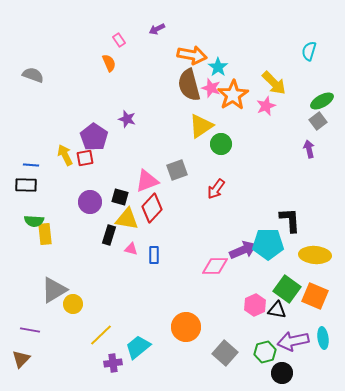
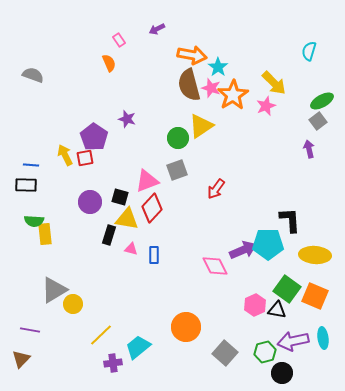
green circle at (221, 144): moved 43 px left, 6 px up
pink diamond at (215, 266): rotated 64 degrees clockwise
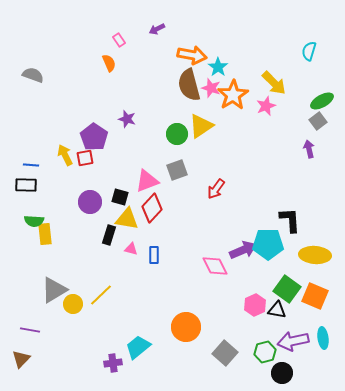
green circle at (178, 138): moved 1 px left, 4 px up
yellow line at (101, 335): moved 40 px up
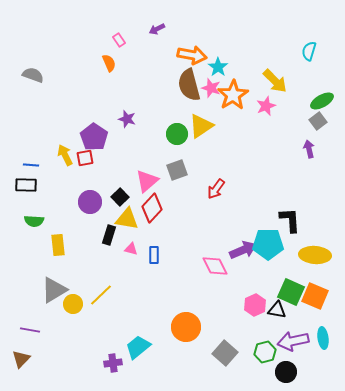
yellow arrow at (274, 83): moved 1 px right, 2 px up
pink triangle at (147, 181): rotated 20 degrees counterclockwise
black square at (120, 197): rotated 30 degrees clockwise
yellow rectangle at (45, 234): moved 13 px right, 11 px down
green square at (287, 289): moved 4 px right, 3 px down; rotated 12 degrees counterclockwise
black circle at (282, 373): moved 4 px right, 1 px up
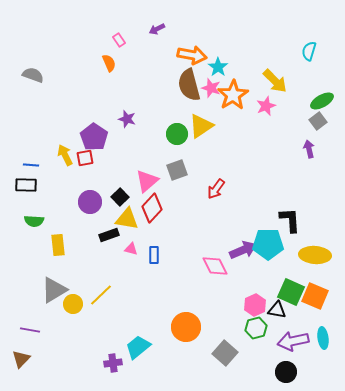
black rectangle at (109, 235): rotated 54 degrees clockwise
green hexagon at (265, 352): moved 9 px left, 24 px up
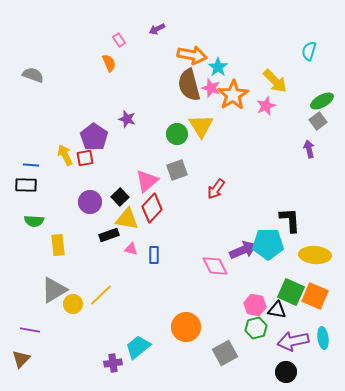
yellow triangle at (201, 126): rotated 28 degrees counterclockwise
pink hexagon at (255, 305): rotated 25 degrees counterclockwise
gray square at (225, 353): rotated 20 degrees clockwise
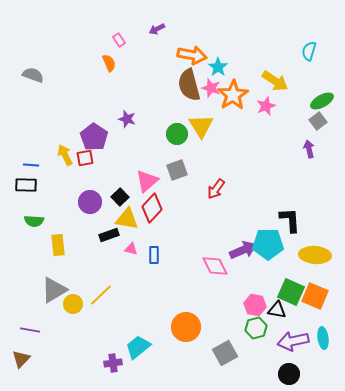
yellow arrow at (275, 81): rotated 12 degrees counterclockwise
black circle at (286, 372): moved 3 px right, 2 px down
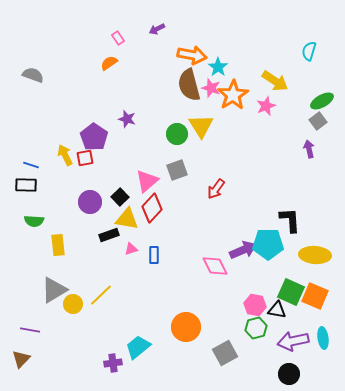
pink rectangle at (119, 40): moved 1 px left, 2 px up
orange semicircle at (109, 63): rotated 102 degrees counterclockwise
blue line at (31, 165): rotated 14 degrees clockwise
pink triangle at (131, 249): rotated 32 degrees counterclockwise
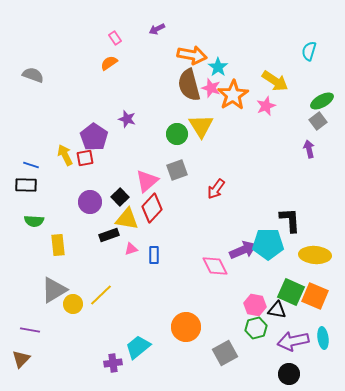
pink rectangle at (118, 38): moved 3 px left
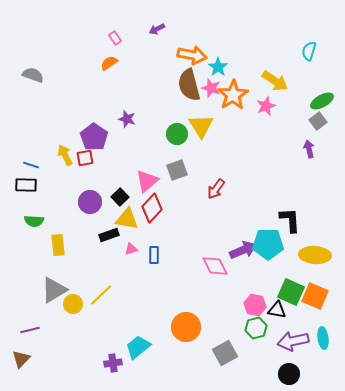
purple line at (30, 330): rotated 24 degrees counterclockwise
